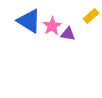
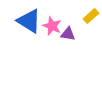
pink star: rotated 18 degrees counterclockwise
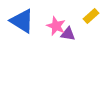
blue triangle: moved 7 px left
pink star: moved 4 px right
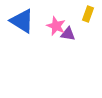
yellow rectangle: moved 3 px left, 2 px up; rotated 28 degrees counterclockwise
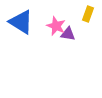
blue triangle: moved 1 px left, 1 px down
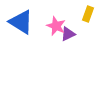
purple triangle: rotated 35 degrees counterclockwise
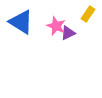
yellow rectangle: rotated 14 degrees clockwise
purple triangle: moved 1 px up
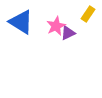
pink star: rotated 24 degrees clockwise
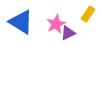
pink star: moved 2 px up
